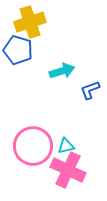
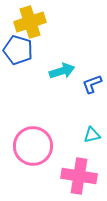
blue L-shape: moved 2 px right, 6 px up
cyan triangle: moved 26 px right, 11 px up
pink cross: moved 11 px right, 6 px down; rotated 16 degrees counterclockwise
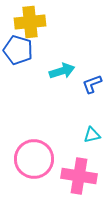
yellow cross: rotated 12 degrees clockwise
pink circle: moved 1 px right, 13 px down
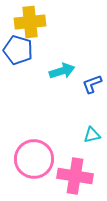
pink cross: moved 4 px left
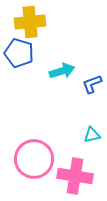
blue pentagon: moved 1 px right, 3 px down
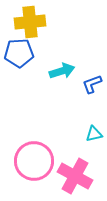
blue pentagon: rotated 20 degrees counterclockwise
cyan triangle: moved 2 px right, 1 px up
pink circle: moved 2 px down
pink cross: rotated 20 degrees clockwise
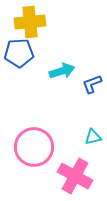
cyan triangle: moved 1 px left, 3 px down
pink circle: moved 14 px up
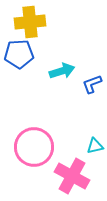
blue pentagon: moved 1 px down
cyan triangle: moved 2 px right, 9 px down
pink cross: moved 3 px left
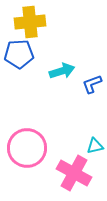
pink circle: moved 7 px left, 1 px down
pink cross: moved 2 px right, 3 px up
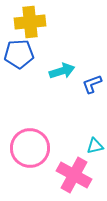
pink circle: moved 3 px right
pink cross: moved 2 px down
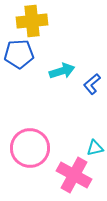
yellow cross: moved 2 px right, 1 px up
blue L-shape: rotated 20 degrees counterclockwise
cyan triangle: moved 2 px down
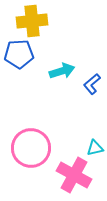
pink circle: moved 1 px right
